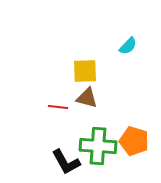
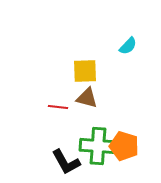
orange pentagon: moved 10 px left, 5 px down
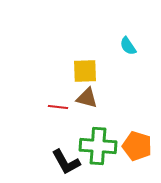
cyan semicircle: rotated 102 degrees clockwise
orange pentagon: moved 13 px right
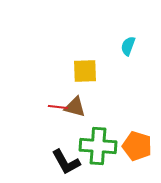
cyan semicircle: rotated 54 degrees clockwise
brown triangle: moved 12 px left, 9 px down
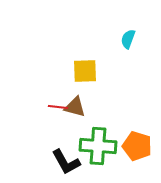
cyan semicircle: moved 7 px up
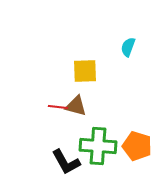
cyan semicircle: moved 8 px down
brown triangle: moved 1 px right, 1 px up
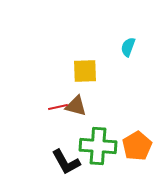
red line: rotated 18 degrees counterclockwise
orange pentagon: rotated 24 degrees clockwise
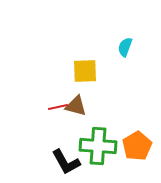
cyan semicircle: moved 3 px left
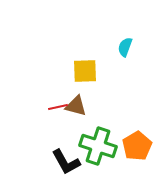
green cross: rotated 15 degrees clockwise
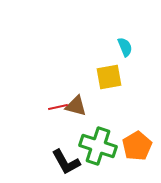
cyan semicircle: rotated 138 degrees clockwise
yellow square: moved 24 px right, 6 px down; rotated 8 degrees counterclockwise
